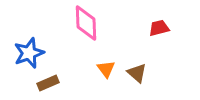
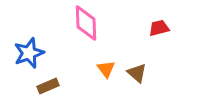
brown rectangle: moved 3 px down
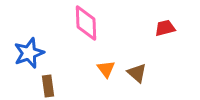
red trapezoid: moved 6 px right
brown rectangle: rotated 75 degrees counterclockwise
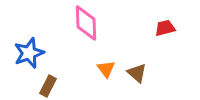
brown rectangle: rotated 35 degrees clockwise
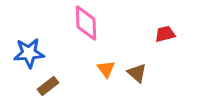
red trapezoid: moved 6 px down
blue star: rotated 16 degrees clockwise
brown rectangle: rotated 25 degrees clockwise
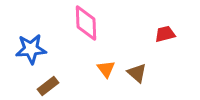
blue star: moved 2 px right, 4 px up
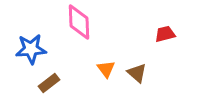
pink diamond: moved 7 px left, 1 px up
brown rectangle: moved 1 px right, 3 px up
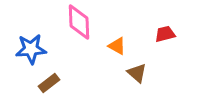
orange triangle: moved 11 px right, 23 px up; rotated 24 degrees counterclockwise
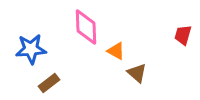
pink diamond: moved 7 px right, 5 px down
red trapezoid: moved 18 px right, 1 px down; rotated 60 degrees counterclockwise
orange triangle: moved 1 px left, 5 px down
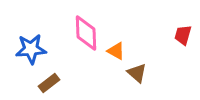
pink diamond: moved 6 px down
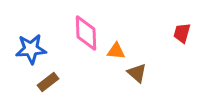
red trapezoid: moved 1 px left, 2 px up
orange triangle: rotated 24 degrees counterclockwise
brown rectangle: moved 1 px left, 1 px up
